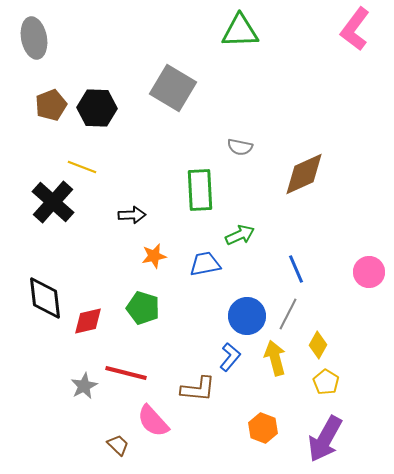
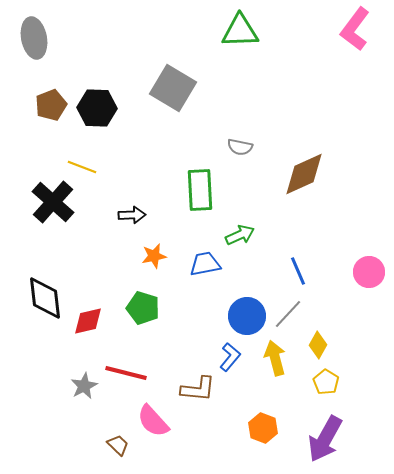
blue line: moved 2 px right, 2 px down
gray line: rotated 16 degrees clockwise
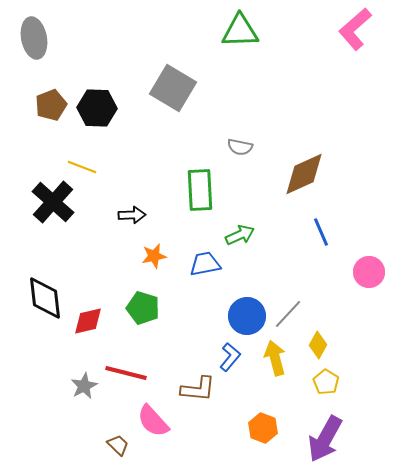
pink L-shape: rotated 12 degrees clockwise
blue line: moved 23 px right, 39 px up
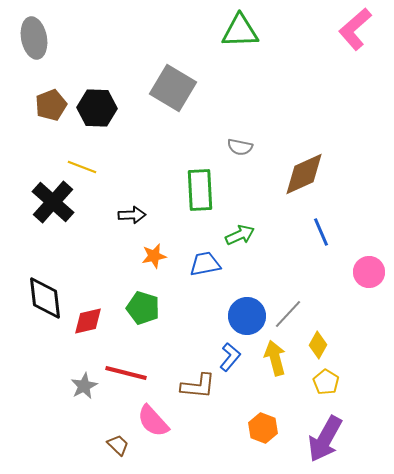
brown L-shape: moved 3 px up
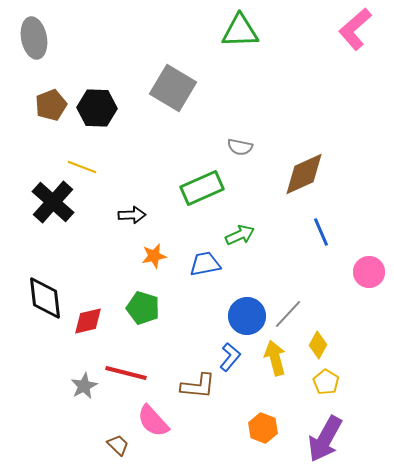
green rectangle: moved 2 px right, 2 px up; rotated 69 degrees clockwise
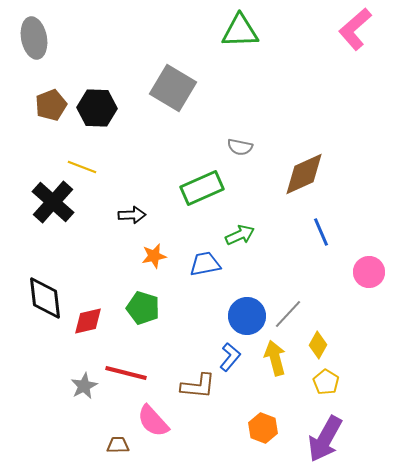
brown trapezoid: rotated 45 degrees counterclockwise
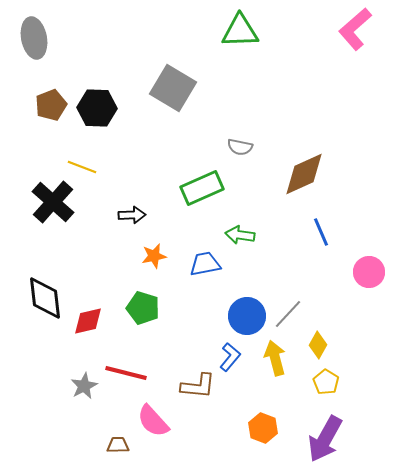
green arrow: rotated 148 degrees counterclockwise
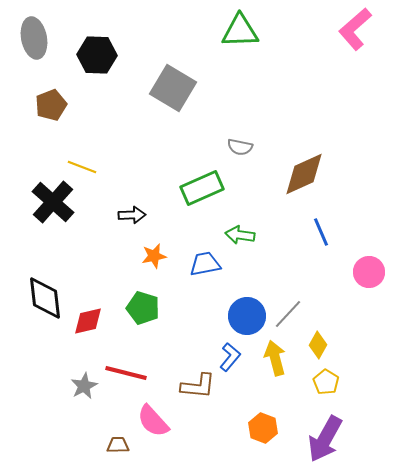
black hexagon: moved 53 px up
